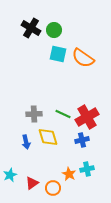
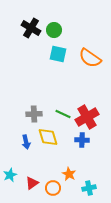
orange semicircle: moved 7 px right
blue cross: rotated 16 degrees clockwise
cyan cross: moved 2 px right, 19 px down
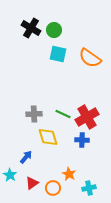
blue arrow: moved 15 px down; rotated 128 degrees counterclockwise
cyan star: rotated 16 degrees counterclockwise
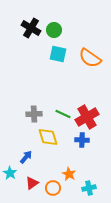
cyan star: moved 2 px up
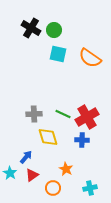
orange star: moved 3 px left, 5 px up
red triangle: moved 8 px up
cyan cross: moved 1 px right
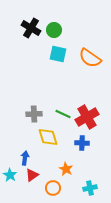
blue cross: moved 3 px down
blue arrow: moved 1 px left, 1 px down; rotated 32 degrees counterclockwise
cyan star: moved 2 px down
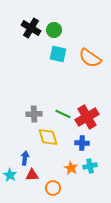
orange star: moved 5 px right, 1 px up
red triangle: rotated 32 degrees clockwise
cyan cross: moved 22 px up
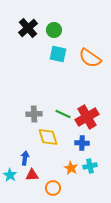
black cross: moved 3 px left; rotated 18 degrees clockwise
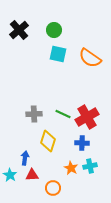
black cross: moved 9 px left, 2 px down
yellow diamond: moved 4 px down; rotated 35 degrees clockwise
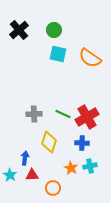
yellow diamond: moved 1 px right, 1 px down
